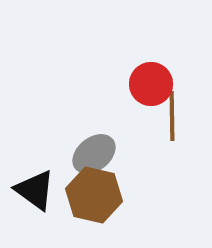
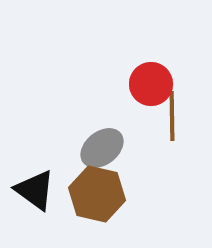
gray ellipse: moved 8 px right, 6 px up
brown hexagon: moved 3 px right, 1 px up
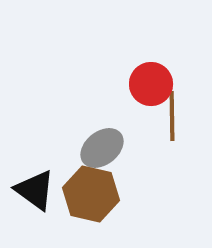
brown hexagon: moved 6 px left
